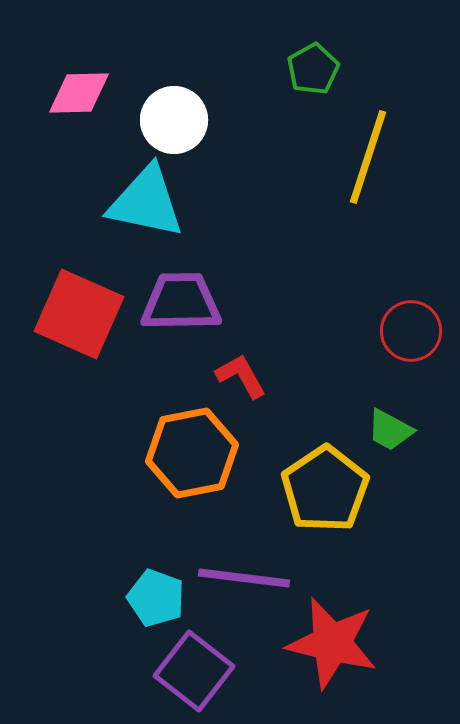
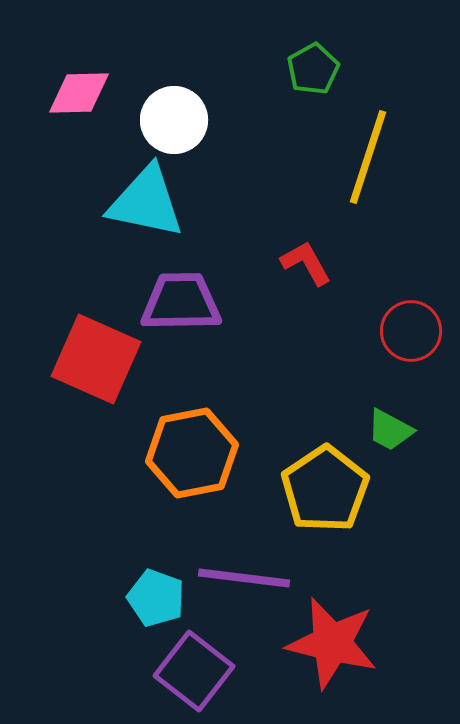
red square: moved 17 px right, 45 px down
red L-shape: moved 65 px right, 113 px up
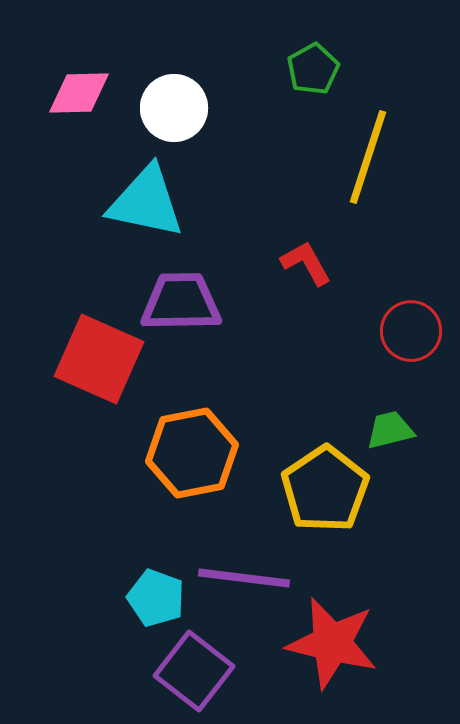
white circle: moved 12 px up
red square: moved 3 px right
green trapezoid: rotated 138 degrees clockwise
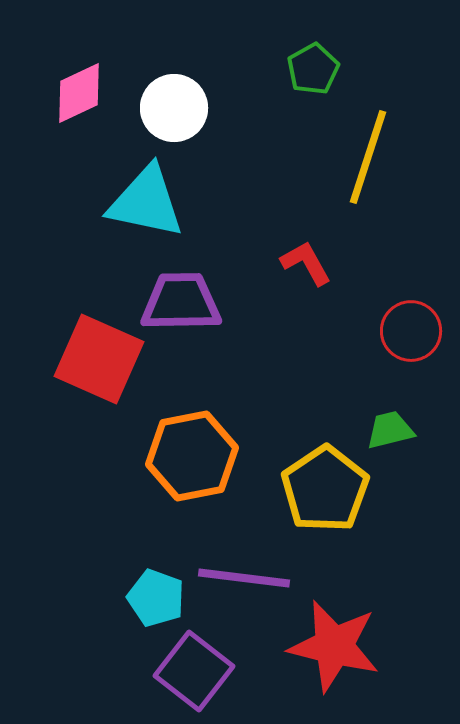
pink diamond: rotated 24 degrees counterclockwise
orange hexagon: moved 3 px down
red star: moved 2 px right, 3 px down
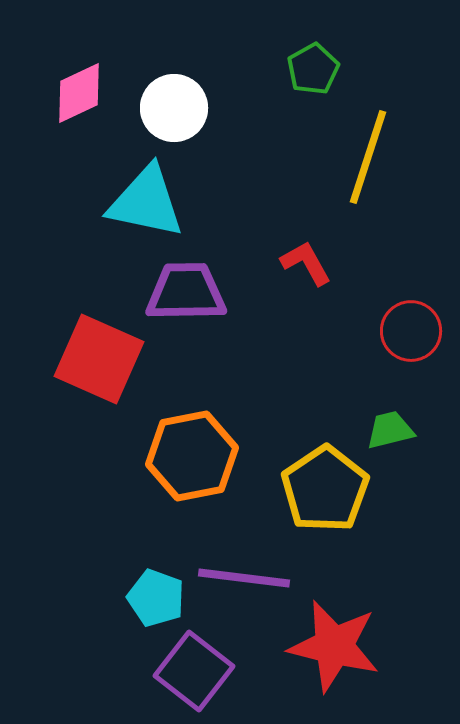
purple trapezoid: moved 5 px right, 10 px up
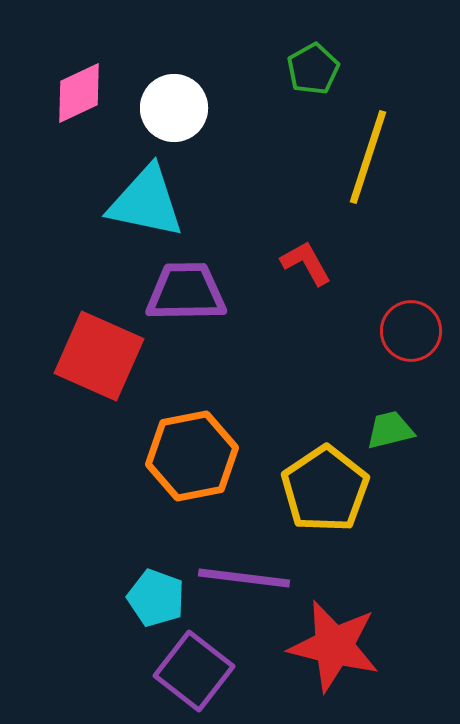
red square: moved 3 px up
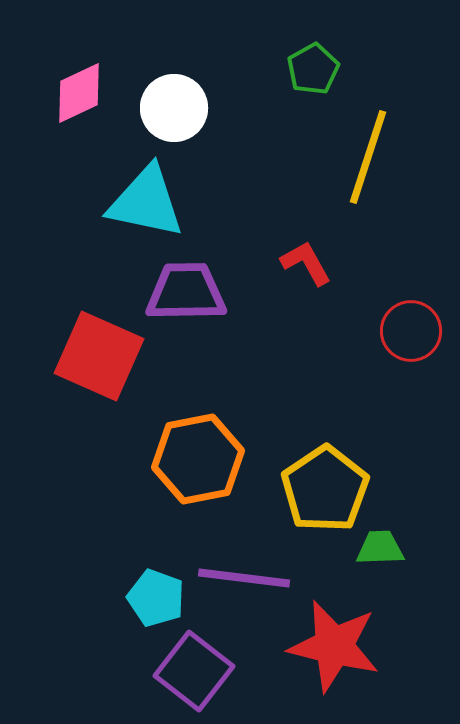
green trapezoid: moved 10 px left, 118 px down; rotated 12 degrees clockwise
orange hexagon: moved 6 px right, 3 px down
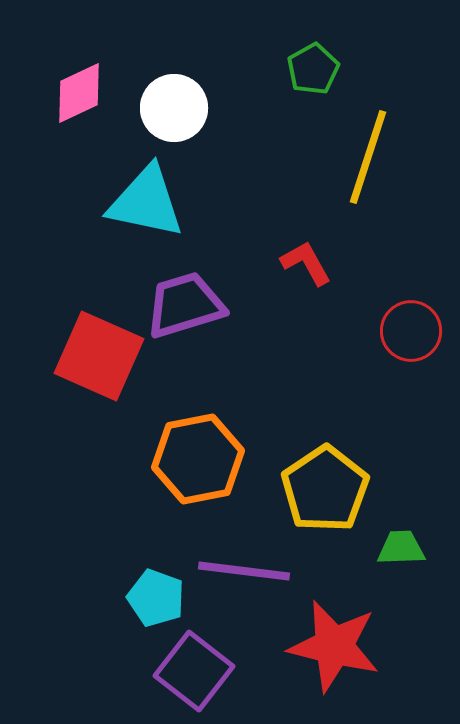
purple trapezoid: moved 1 px left, 13 px down; rotated 16 degrees counterclockwise
green trapezoid: moved 21 px right
purple line: moved 7 px up
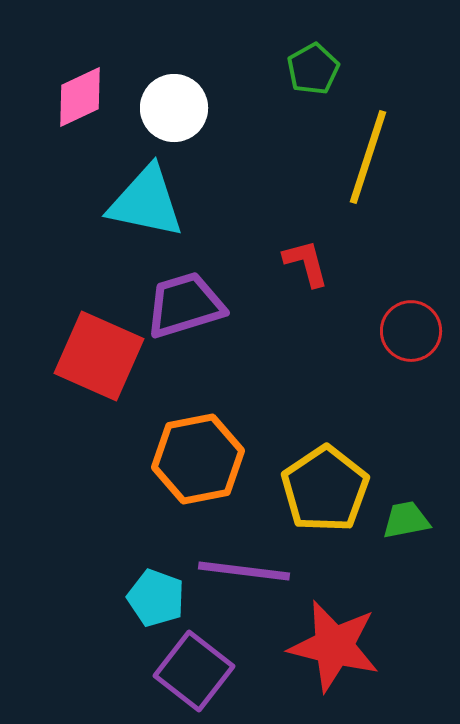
pink diamond: moved 1 px right, 4 px down
red L-shape: rotated 14 degrees clockwise
green trapezoid: moved 5 px right, 28 px up; rotated 9 degrees counterclockwise
